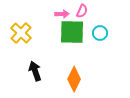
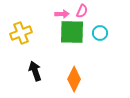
yellow cross: rotated 25 degrees clockwise
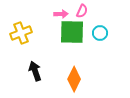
pink arrow: moved 1 px left
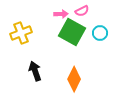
pink semicircle: rotated 40 degrees clockwise
green square: rotated 28 degrees clockwise
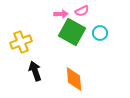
yellow cross: moved 9 px down
orange diamond: rotated 30 degrees counterclockwise
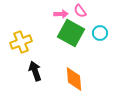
pink semicircle: moved 2 px left; rotated 80 degrees clockwise
green square: moved 1 px left, 1 px down
